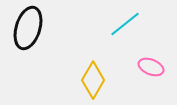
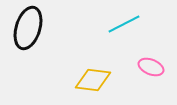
cyan line: moved 1 px left; rotated 12 degrees clockwise
yellow diamond: rotated 66 degrees clockwise
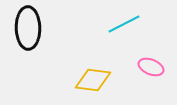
black ellipse: rotated 18 degrees counterclockwise
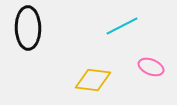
cyan line: moved 2 px left, 2 px down
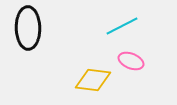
pink ellipse: moved 20 px left, 6 px up
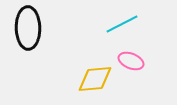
cyan line: moved 2 px up
yellow diamond: moved 2 px right, 1 px up; rotated 12 degrees counterclockwise
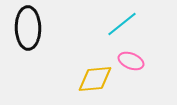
cyan line: rotated 12 degrees counterclockwise
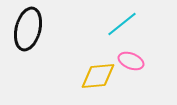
black ellipse: moved 1 px down; rotated 15 degrees clockwise
yellow diamond: moved 3 px right, 3 px up
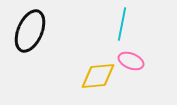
cyan line: rotated 40 degrees counterclockwise
black ellipse: moved 2 px right, 2 px down; rotated 9 degrees clockwise
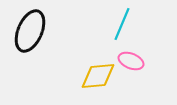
cyan line: rotated 12 degrees clockwise
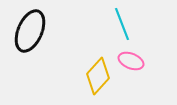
cyan line: rotated 44 degrees counterclockwise
yellow diamond: rotated 42 degrees counterclockwise
